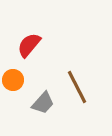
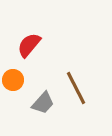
brown line: moved 1 px left, 1 px down
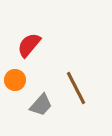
orange circle: moved 2 px right
gray trapezoid: moved 2 px left, 2 px down
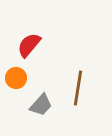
orange circle: moved 1 px right, 2 px up
brown line: moved 2 px right; rotated 36 degrees clockwise
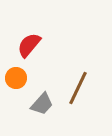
brown line: rotated 16 degrees clockwise
gray trapezoid: moved 1 px right, 1 px up
